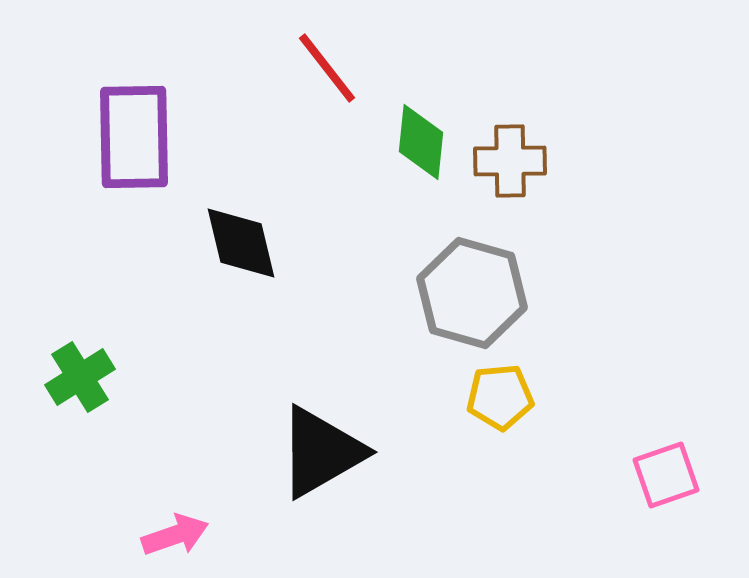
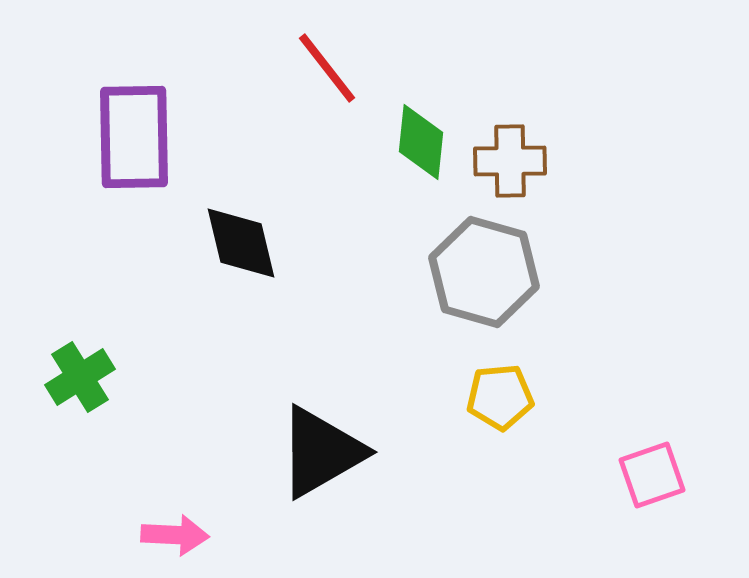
gray hexagon: moved 12 px right, 21 px up
pink square: moved 14 px left
pink arrow: rotated 22 degrees clockwise
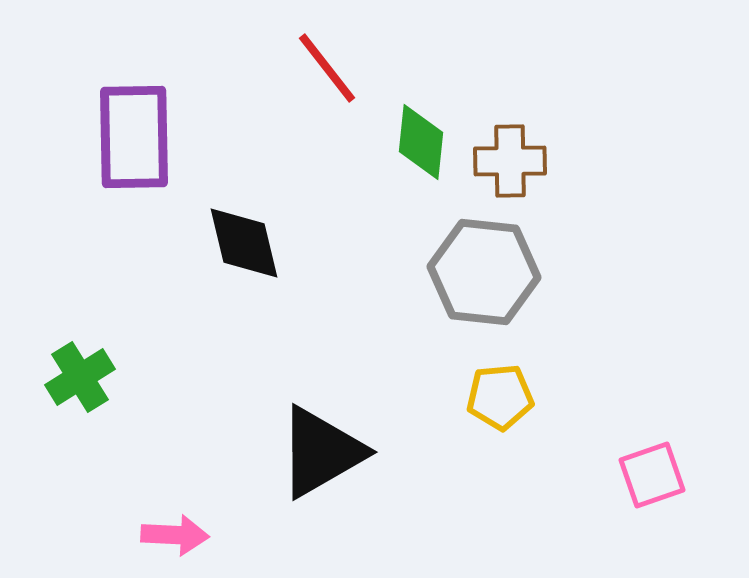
black diamond: moved 3 px right
gray hexagon: rotated 10 degrees counterclockwise
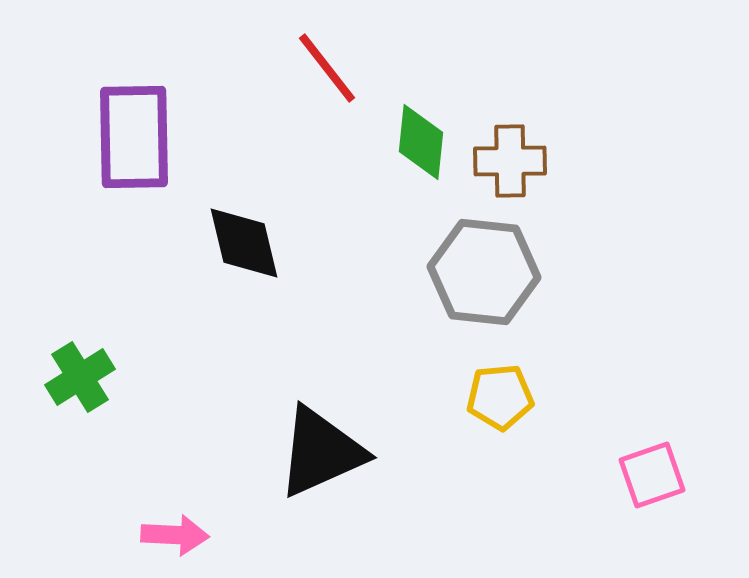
black triangle: rotated 6 degrees clockwise
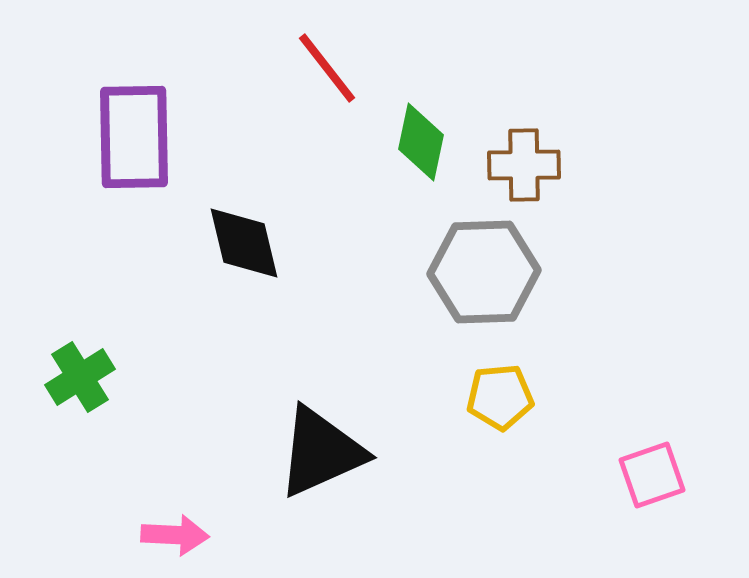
green diamond: rotated 6 degrees clockwise
brown cross: moved 14 px right, 4 px down
gray hexagon: rotated 8 degrees counterclockwise
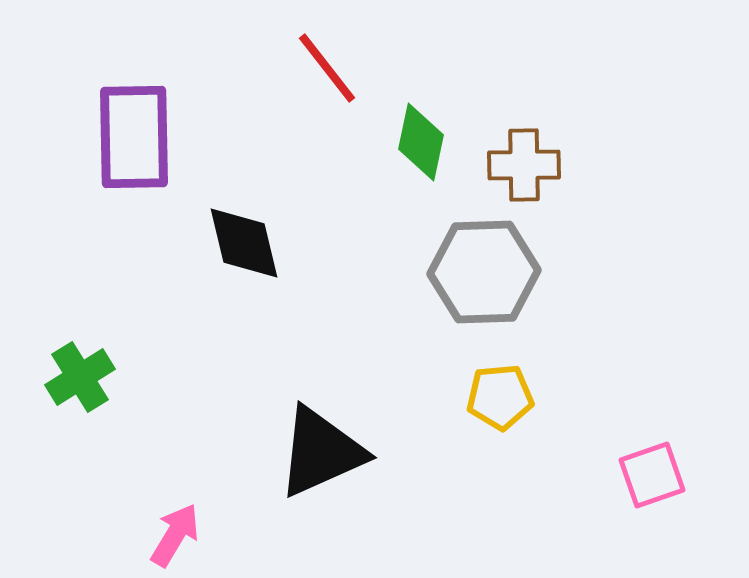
pink arrow: rotated 62 degrees counterclockwise
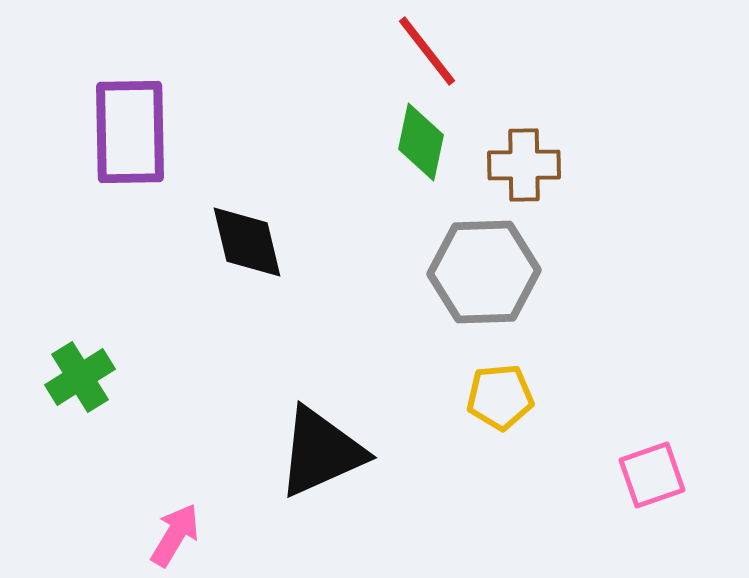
red line: moved 100 px right, 17 px up
purple rectangle: moved 4 px left, 5 px up
black diamond: moved 3 px right, 1 px up
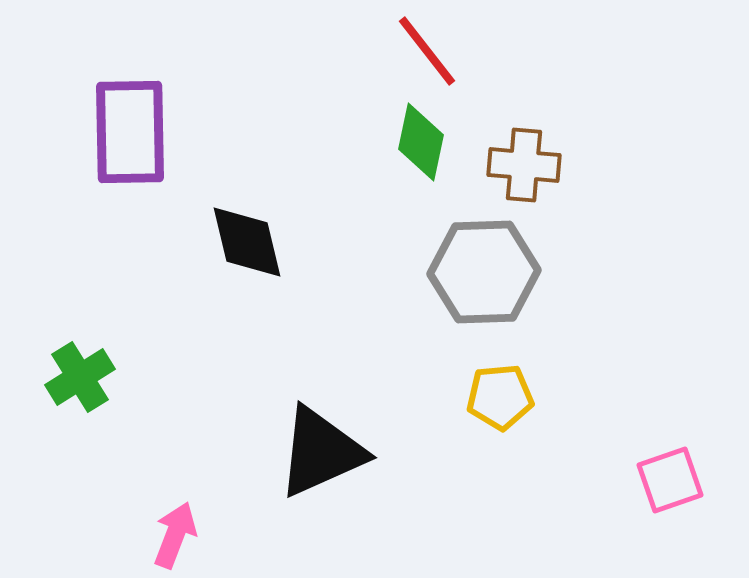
brown cross: rotated 6 degrees clockwise
pink square: moved 18 px right, 5 px down
pink arrow: rotated 10 degrees counterclockwise
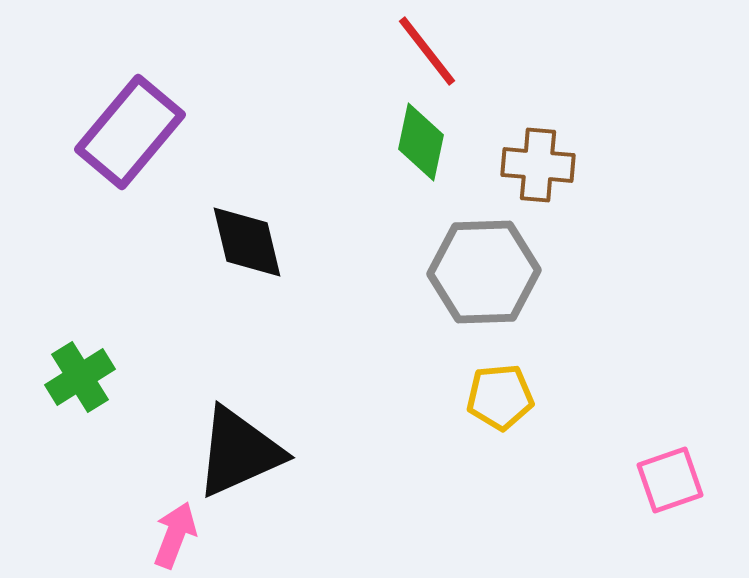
purple rectangle: rotated 41 degrees clockwise
brown cross: moved 14 px right
black triangle: moved 82 px left
